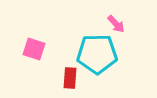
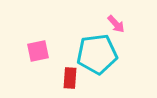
pink square: moved 4 px right, 2 px down; rotated 30 degrees counterclockwise
cyan pentagon: rotated 6 degrees counterclockwise
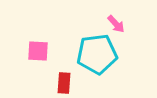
pink square: rotated 15 degrees clockwise
red rectangle: moved 6 px left, 5 px down
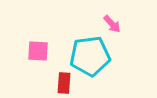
pink arrow: moved 4 px left
cyan pentagon: moved 7 px left, 2 px down
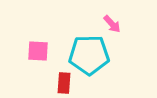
cyan pentagon: moved 1 px left, 1 px up; rotated 6 degrees clockwise
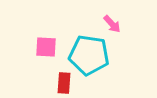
pink square: moved 8 px right, 4 px up
cyan pentagon: rotated 9 degrees clockwise
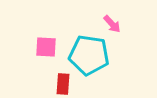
red rectangle: moved 1 px left, 1 px down
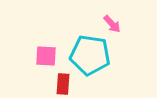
pink square: moved 9 px down
cyan pentagon: moved 1 px right
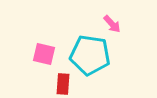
pink square: moved 2 px left, 2 px up; rotated 10 degrees clockwise
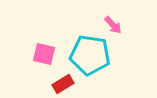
pink arrow: moved 1 px right, 1 px down
red rectangle: rotated 55 degrees clockwise
